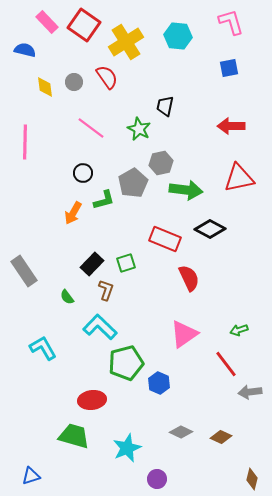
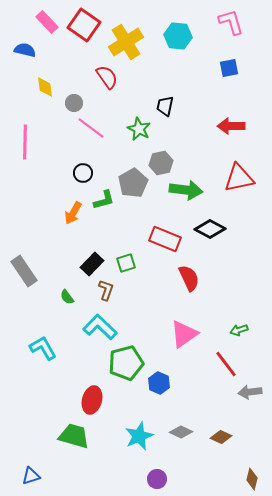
gray circle at (74, 82): moved 21 px down
red ellipse at (92, 400): rotated 68 degrees counterclockwise
cyan star at (127, 448): moved 12 px right, 12 px up
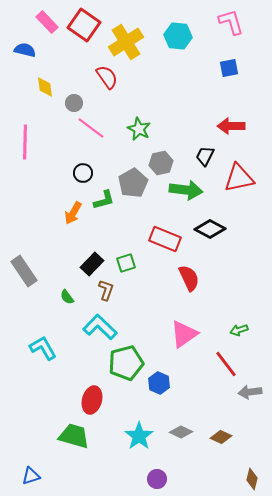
black trapezoid at (165, 106): moved 40 px right, 50 px down; rotated 15 degrees clockwise
cyan star at (139, 436): rotated 12 degrees counterclockwise
